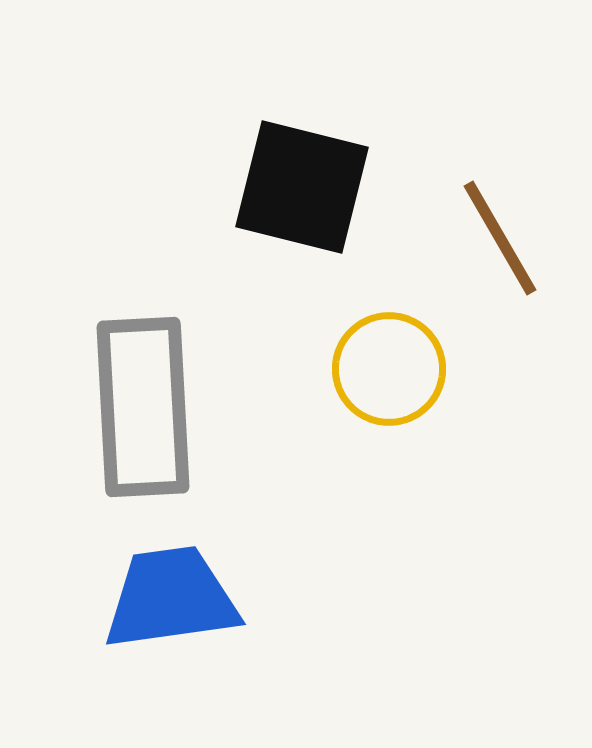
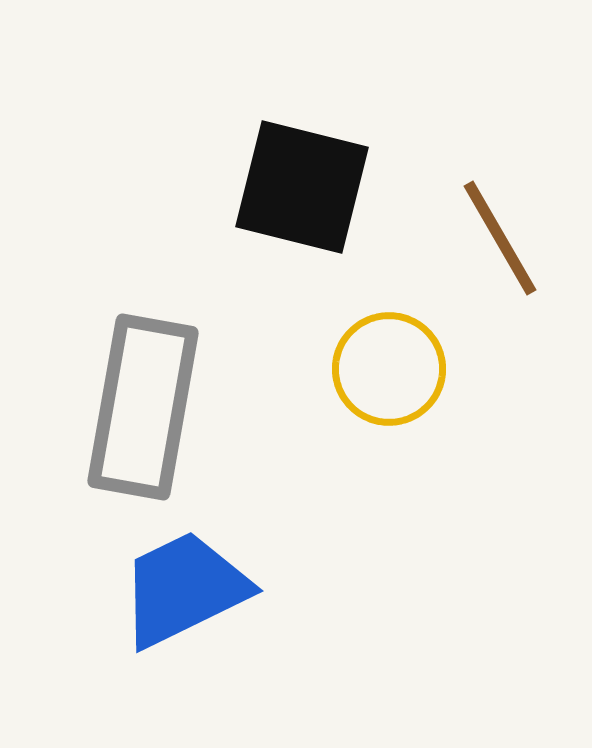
gray rectangle: rotated 13 degrees clockwise
blue trapezoid: moved 13 px right, 9 px up; rotated 18 degrees counterclockwise
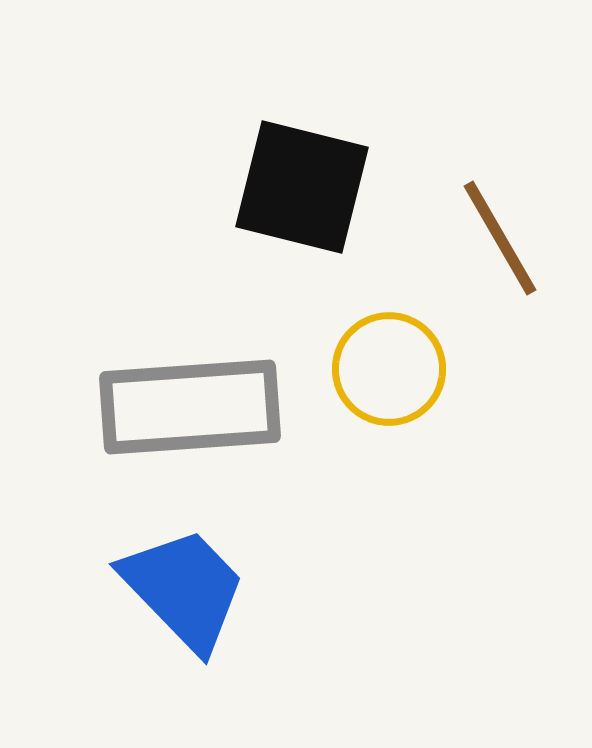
gray rectangle: moved 47 px right; rotated 76 degrees clockwise
blue trapezoid: rotated 72 degrees clockwise
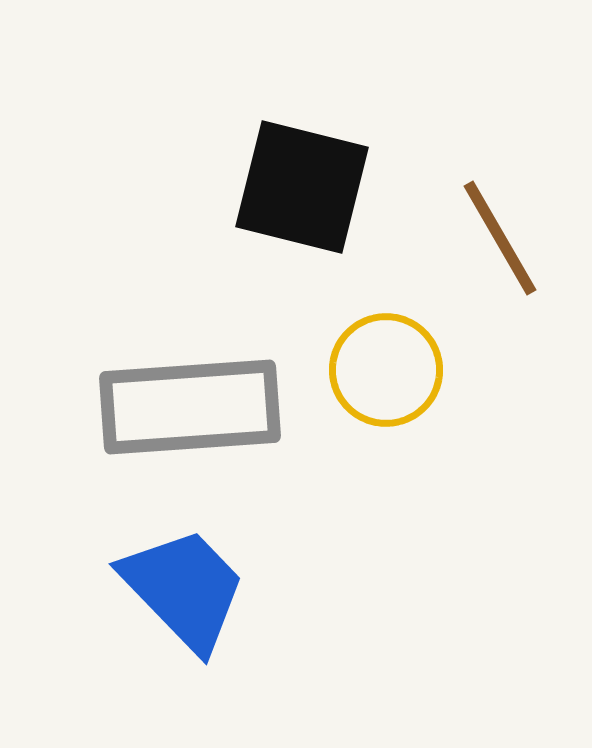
yellow circle: moved 3 px left, 1 px down
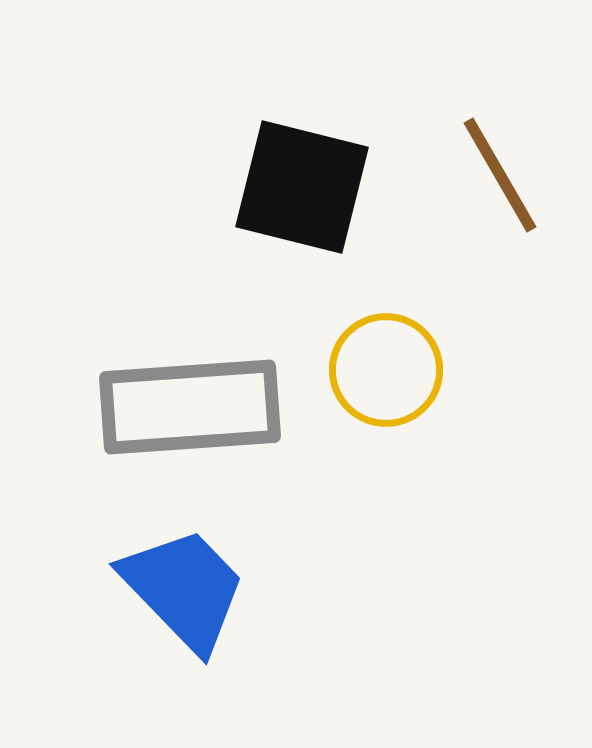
brown line: moved 63 px up
